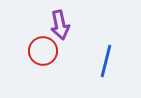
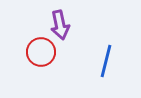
red circle: moved 2 px left, 1 px down
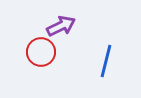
purple arrow: moved 1 px right, 1 px down; rotated 104 degrees counterclockwise
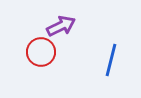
blue line: moved 5 px right, 1 px up
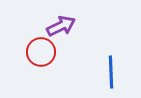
blue line: moved 12 px down; rotated 16 degrees counterclockwise
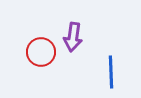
purple arrow: moved 12 px right, 11 px down; rotated 124 degrees clockwise
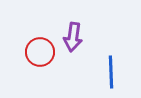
red circle: moved 1 px left
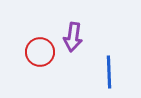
blue line: moved 2 px left
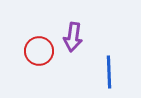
red circle: moved 1 px left, 1 px up
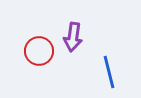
blue line: rotated 12 degrees counterclockwise
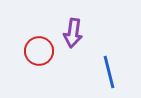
purple arrow: moved 4 px up
